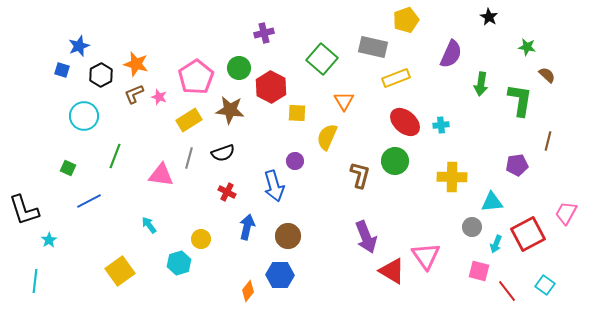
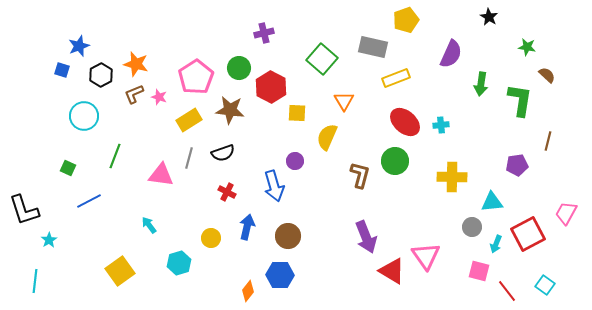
yellow circle at (201, 239): moved 10 px right, 1 px up
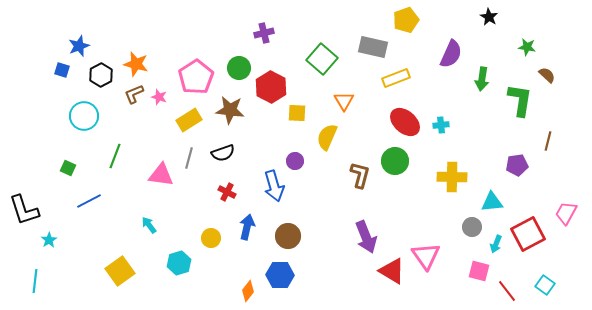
green arrow at (481, 84): moved 1 px right, 5 px up
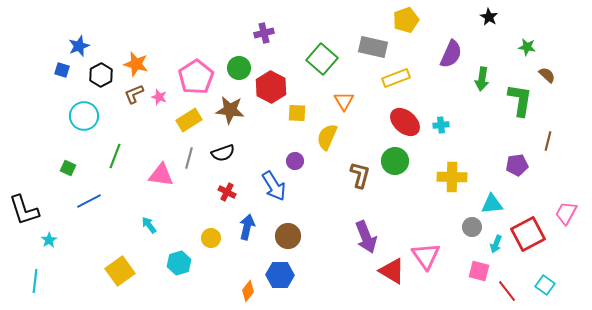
blue arrow at (274, 186): rotated 16 degrees counterclockwise
cyan triangle at (492, 202): moved 2 px down
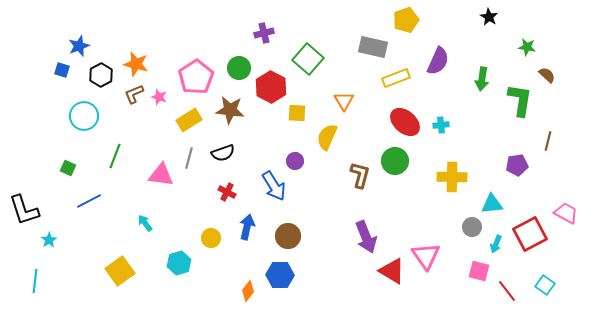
purple semicircle at (451, 54): moved 13 px left, 7 px down
green square at (322, 59): moved 14 px left
pink trapezoid at (566, 213): rotated 90 degrees clockwise
cyan arrow at (149, 225): moved 4 px left, 2 px up
red square at (528, 234): moved 2 px right
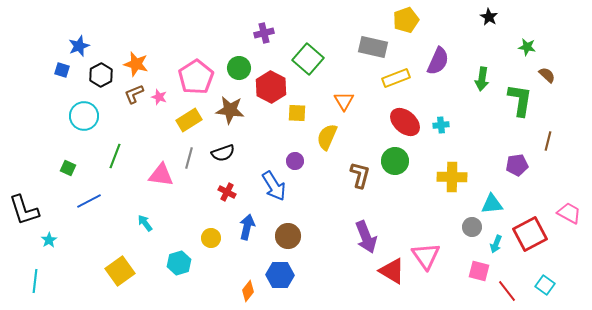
pink trapezoid at (566, 213): moved 3 px right
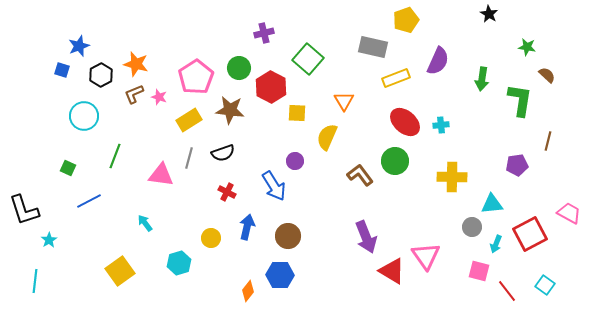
black star at (489, 17): moved 3 px up
brown L-shape at (360, 175): rotated 52 degrees counterclockwise
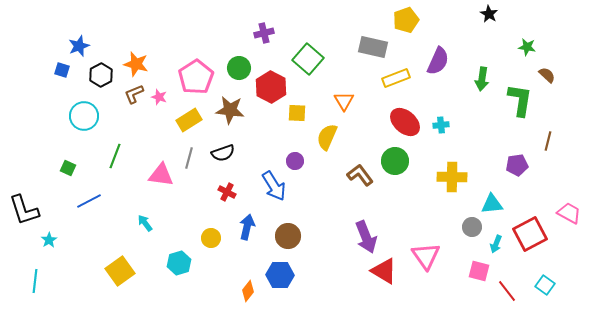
red triangle at (392, 271): moved 8 px left
